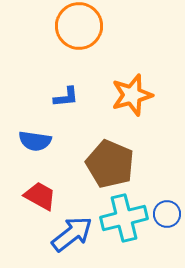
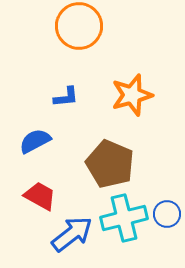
blue semicircle: rotated 144 degrees clockwise
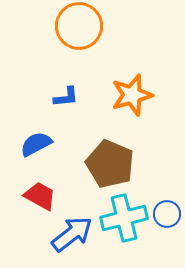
blue semicircle: moved 1 px right, 3 px down
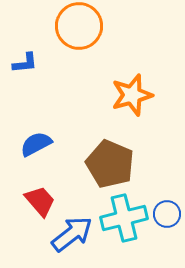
blue L-shape: moved 41 px left, 34 px up
red trapezoid: moved 5 px down; rotated 20 degrees clockwise
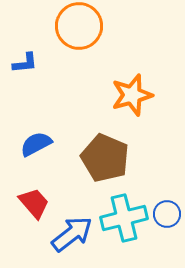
brown pentagon: moved 5 px left, 6 px up
red trapezoid: moved 6 px left, 2 px down
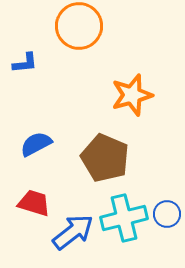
red trapezoid: rotated 32 degrees counterclockwise
blue arrow: moved 1 px right, 2 px up
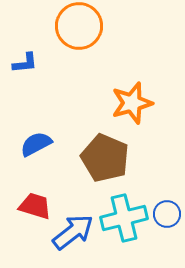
orange star: moved 8 px down
red trapezoid: moved 1 px right, 3 px down
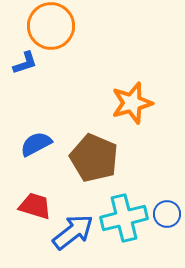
orange circle: moved 28 px left
blue L-shape: rotated 12 degrees counterclockwise
brown pentagon: moved 11 px left
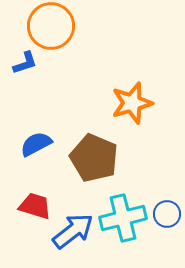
cyan cross: moved 1 px left
blue arrow: moved 1 px up
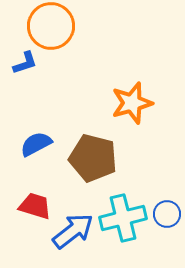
brown pentagon: moved 1 px left; rotated 9 degrees counterclockwise
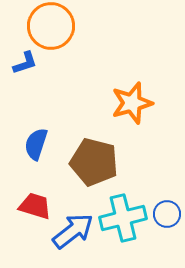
blue semicircle: rotated 44 degrees counterclockwise
brown pentagon: moved 1 px right, 4 px down
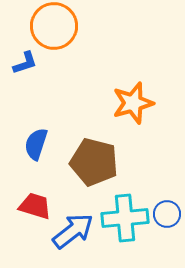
orange circle: moved 3 px right
orange star: moved 1 px right
cyan cross: moved 2 px right; rotated 9 degrees clockwise
